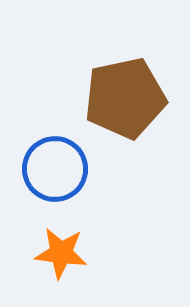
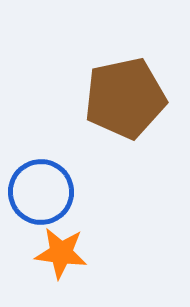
blue circle: moved 14 px left, 23 px down
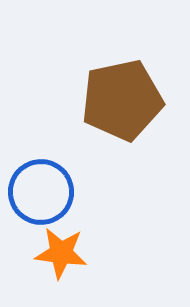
brown pentagon: moved 3 px left, 2 px down
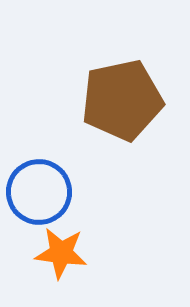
blue circle: moved 2 px left
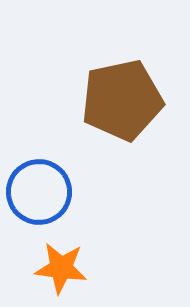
orange star: moved 15 px down
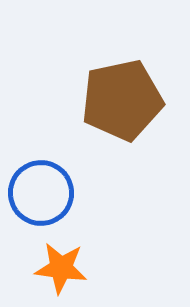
blue circle: moved 2 px right, 1 px down
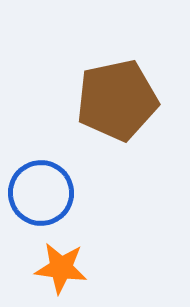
brown pentagon: moved 5 px left
